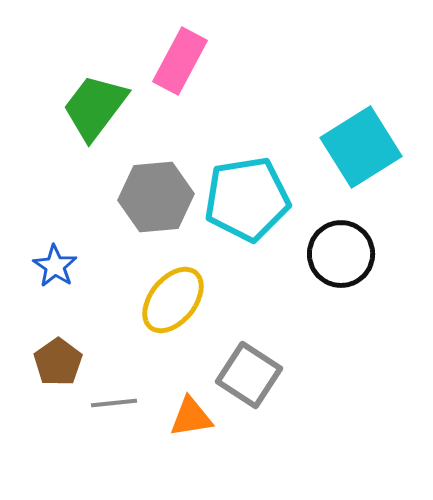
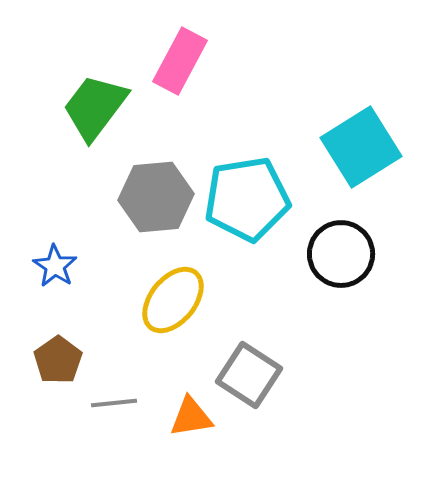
brown pentagon: moved 2 px up
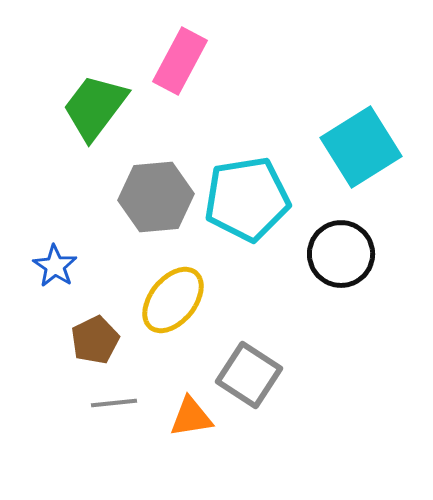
brown pentagon: moved 37 px right, 20 px up; rotated 9 degrees clockwise
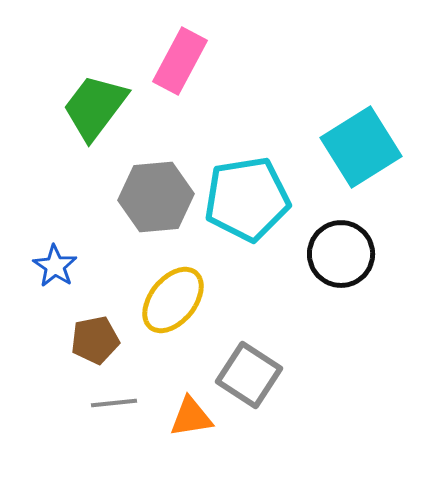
brown pentagon: rotated 15 degrees clockwise
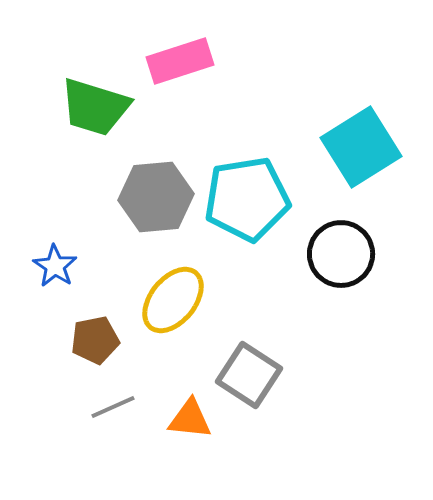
pink rectangle: rotated 44 degrees clockwise
green trapezoid: rotated 110 degrees counterclockwise
gray line: moved 1 px left, 4 px down; rotated 18 degrees counterclockwise
orange triangle: moved 1 px left, 2 px down; rotated 15 degrees clockwise
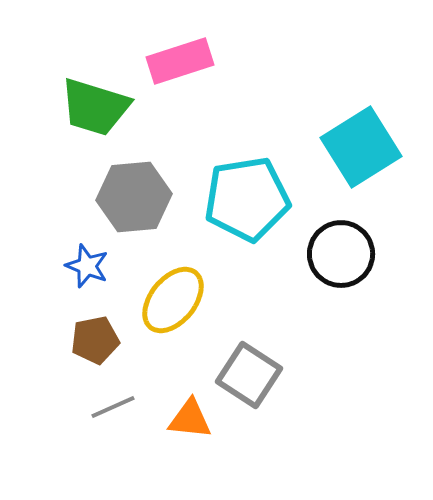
gray hexagon: moved 22 px left
blue star: moved 32 px right; rotated 12 degrees counterclockwise
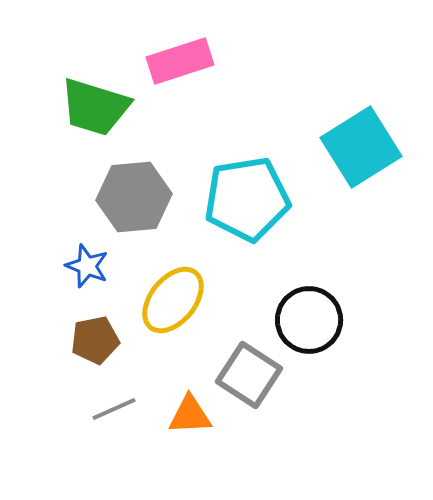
black circle: moved 32 px left, 66 px down
gray line: moved 1 px right, 2 px down
orange triangle: moved 4 px up; rotated 9 degrees counterclockwise
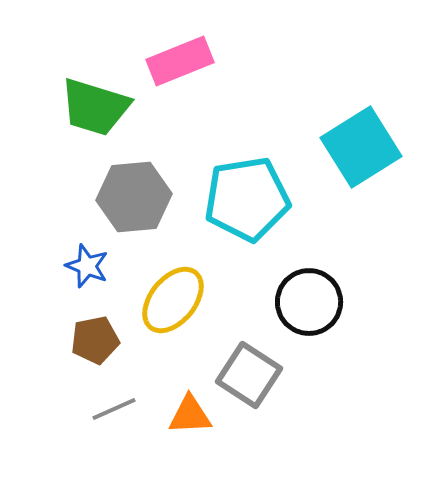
pink rectangle: rotated 4 degrees counterclockwise
black circle: moved 18 px up
